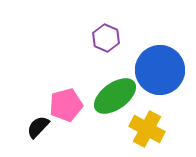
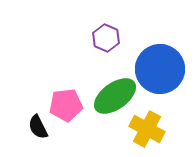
blue circle: moved 1 px up
pink pentagon: rotated 8 degrees clockwise
black semicircle: rotated 70 degrees counterclockwise
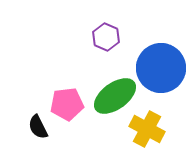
purple hexagon: moved 1 px up
blue circle: moved 1 px right, 1 px up
pink pentagon: moved 1 px right, 1 px up
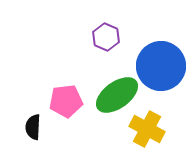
blue circle: moved 2 px up
green ellipse: moved 2 px right, 1 px up
pink pentagon: moved 1 px left, 3 px up
black semicircle: moved 5 px left; rotated 30 degrees clockwise
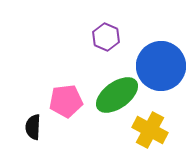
yellow cross: moved 3 px right, 1 px down
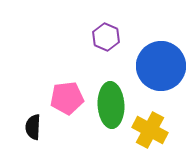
green ellipse: moved 6 px left, 10 px down; rotated 57 degrees counterclockwise
pink pentagon: moved 1 px right, 3 px up
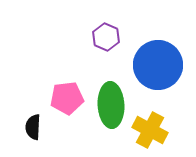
blue circle: moved 3 px left, 1 px up
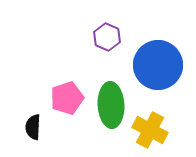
purple hexagon: moved 1 px right
pink pentagon: rotated 12 degrees counterclockwise
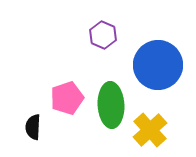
purple hexagon: moved 4 px left, 2 px up
yellow cross: rotated 20 degrees clockwise
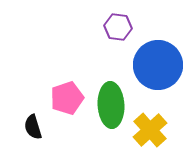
purple hexagon: moved 15 px right, 8 px up; rotated 16 degrees counterclockwise
black semicircle: rotated 20 degrees counterclockwise
